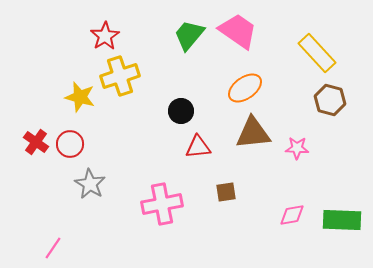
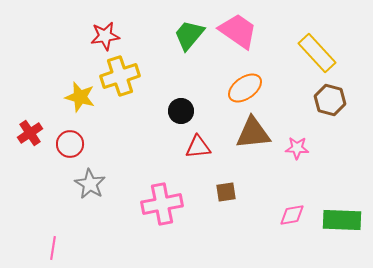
red star: rotated 24 degrees clockwise
red cross: moved 6 px left, 9 px up; rotated 20 degrees clockwise
pink line: rotated 25 degrees counterclockwise
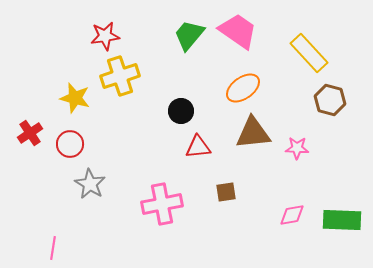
yellow rectangle: moved 8 px left
orange ellipse: moved 2 px left
yellow star: moved 5 px left, 1 px down
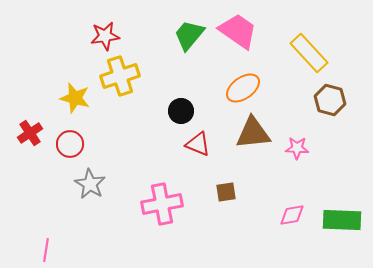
red triangle: moved 3 px up; rotated 28 degrees clockwise
pink line: moved 7 px left, 2 px down
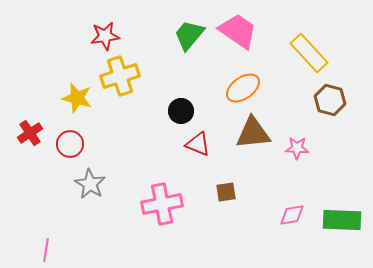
yellow star: moved 2 px right
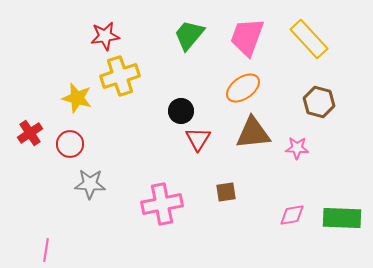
pink trapezoid: moved 9 px right, 6 px down; rotated 105 degrees counterclockwise
yellow rectangle: moved 14 px up
brown hexagon: moved 11 px left, 2 px down
red triangle: moved 5 px up; rotated 40 degrees clockwise
gray star: rotated 28 degrees counterclockwise
green rectangle: moved 2 px up
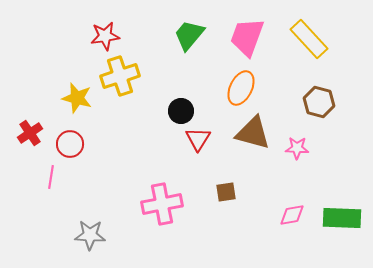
orange ellipse: moved 2 px left; rotated 28 degrees counterclockwise
brown triangle: rotated 21 degrees clockwise
gray star: moved 51 px down
pink line: moved 5 px right, 73 px up
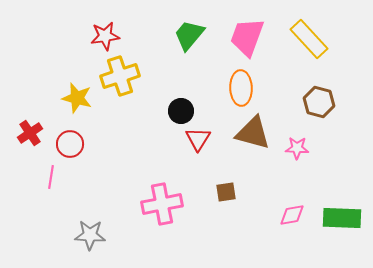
orange ellipse: rotated 28 degrees counterclockwise
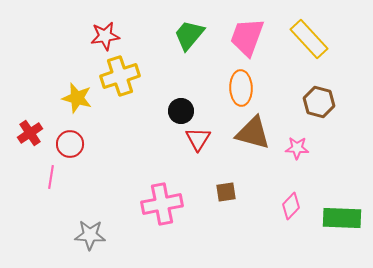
pink diamond: moved 1 px left, 9 px up; rotated 36 degrees counterclockwise
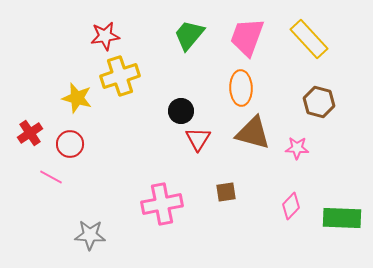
pink line: rotated 70 degrees counterclockwise
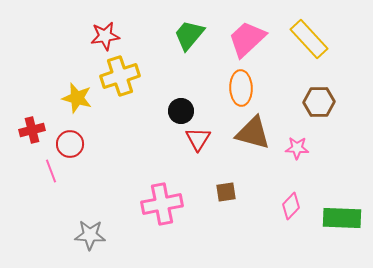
pink trapezoid: moved 2 px down; rotated 27 degrees clockwise
brown hexagon: rotated 16 degrees counterclockwise
red cross: moved 2 px right, 3 px up; rotated 20 degrees clockwise
pink line: moved 6 px up; rotated 40 degrees clockwise
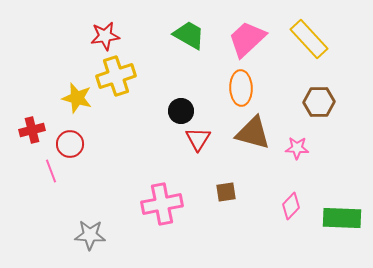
green trapezoid: rotated 80 degrees clockwise
yellow cross: moved 4 px left
